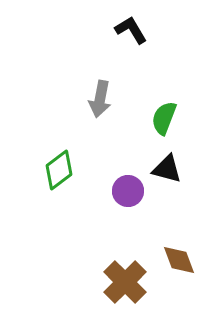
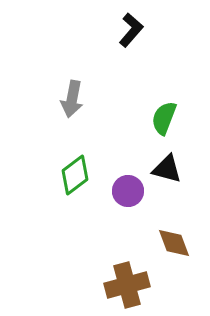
black L-shape: rotated 72 degrees clockwise
gray arrow: moved 28 px left
green diamond: moved 16 px right, 5 px down
brown diamond: moved 5 px left, 17 px up
brown cross: moved 2 px right, 3 px down; rotated 30 degrees clockwise
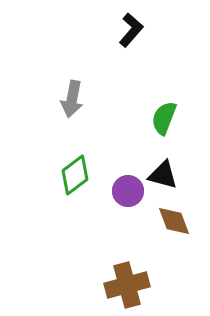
black triangle: moved 4 px left, 6 px down
brown diamond: moved 22 px up
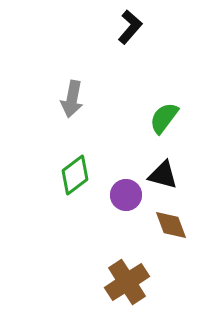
black L-shape: moved 1 px left, 3 px up
green semicircle: rotated 16 degrees clockwise
purple circle: moved 2 px left, 4 px down
brown diamond: moved 3 px left, 4 px down
brown cross: moved 3 px up; rotated 18 degrees counterclockwise
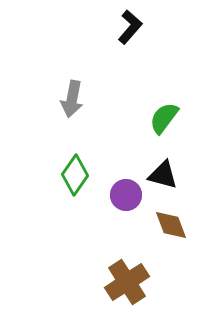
green diamond: rotated 18 degrees counterclockwise
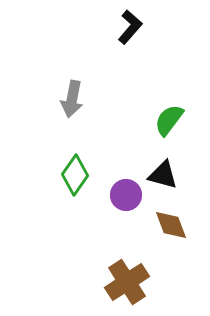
green semicircle: moved 5 px right, 2 px down
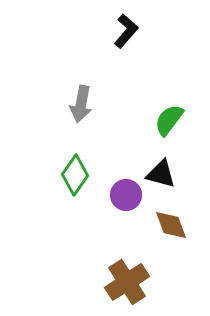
black L-shape: moved 4 px left, 4 px down
gray arrow: moved 9 px right, 5 px down
black triangle: moved 2 px left, 1 px up
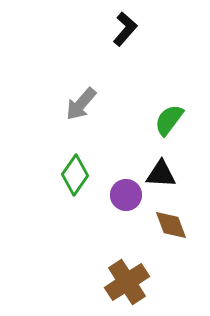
black L-shape: moved 1 px left, 2 px up
gray arrow: rotated 30 degrees clockwise
black triangle: rotated 12 degrees counterclockwise
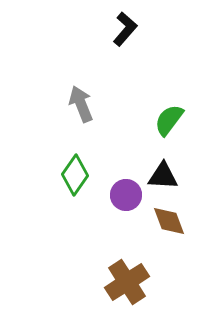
gray arrow: rotated 117 degrees clockwise
black triangle: moved 2 px right, 2 px down
brown diamond: moved 2 px left, 4 px up
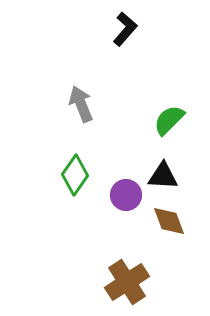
green semicircle: rotated 8 degrees clockwise
